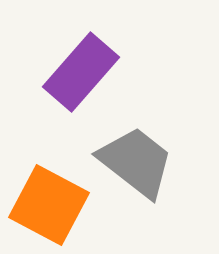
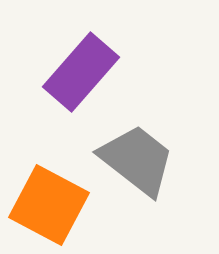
gray trapezoid: moved 1 px right, 2 px up
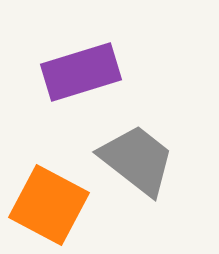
purple rectangle: rotated 32 degrees clockwise
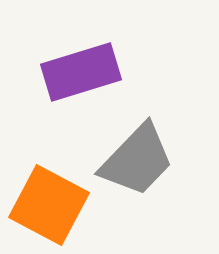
gray trapezoid: rotated 96 degrees clockwise
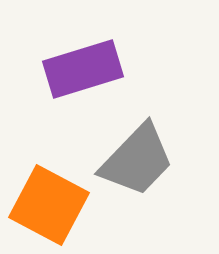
purple rectangle: moved 2 px right, 3 px up
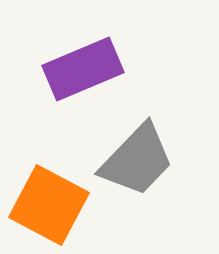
purple rectangle: rotated 6 degrees counterclockwise
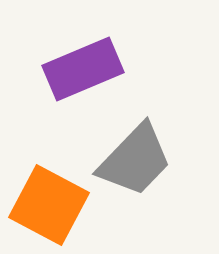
gray trapezoid: moved 2 px left
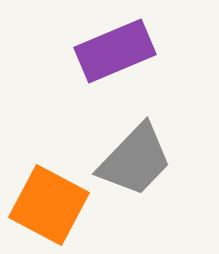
purple rectangle: moved 32 px right, 18 px up
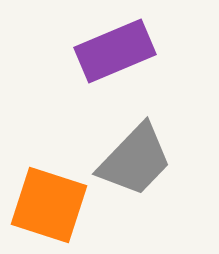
orange square: rotated 10 degrees counterclockwise
